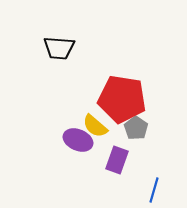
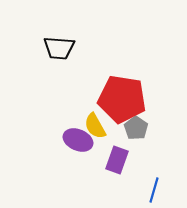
yellow semicircle: rotated 20 degrees clockwise
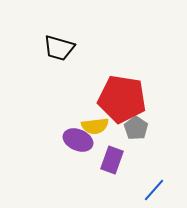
black trapezoid: rotated 12 degrees clockwise
yellow semicircle: rotated 68 degrees counterclockwise
purple rectangle: moved 5 px left
blue line: rotated 25 degrees clockwise
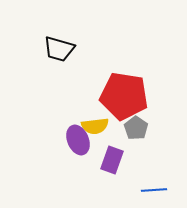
black trapezoid: moved 1 px down
red pentagon: moved 2 px right, 3 px up
purple ellipse: rotated 44 degrees clockwise
blue line: rotated 45 degrees clockwise
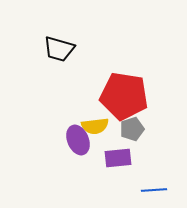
gray pentagon: moved 4 px left, 1 px down; rotated 20 degrees clockwise
purple rectangle: moved 6 px right, 2 px up; rotated 64 degrees clockwise
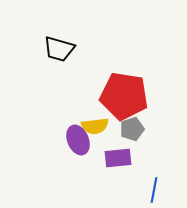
blue line: rotated 75 degrees counterclockwise
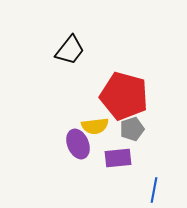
black trapezoid: moved 11 px right, 1 px down; rotated 68 degrees counterclockwise
red pentagon: rotated 6 degrees clockwise
purple ellipse: moved 4 px down
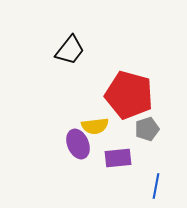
red pentagon: moved 5 px right, 1 px up
gray pentagon: moved 15 px right
blue line: moved 2 px right, 4 px up
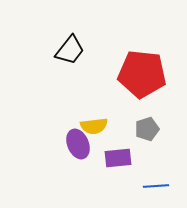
red pentagon: moved 13 px right, 21 px up; rotated 9 degrees counterclockwise
yellow semicircle: moved 1 px left
blue line: rotated 75 degrees clockwise
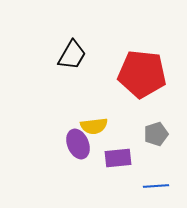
black trapezoid: moved 2 px right, 5 px down; rotated 8 degrees counterclockwise
gray pentagon: moved 9 px right, 5 px down
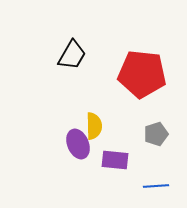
yellow semicircle: rotated 84 degrees counterclockwise
purple rectangle: moved 3 px left, 2 px down; rotated 12 degrees clockwise
